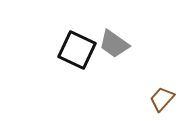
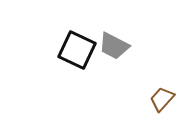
gray trapezoid: moved 2 px down; rotated 8 degrees counterclockwise
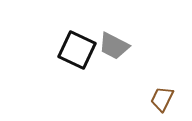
brown trapezoid: rotated 16 degrees counterclockwise
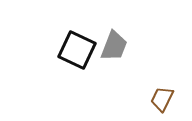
gray trapezoid: rotated 96 degrees counterclockwise
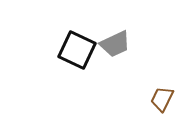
gray trapezoid: moved 1 px right, 2 px up; rotated 44 degrees clockwise
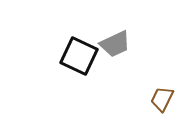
black square: moved 2 px right, 6 px down
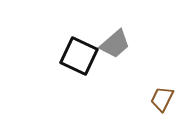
gray trapezoid: rotated 16 degrees counterclockwise
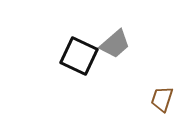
brown trapezoid: rotated 8 degrees counterclockwise
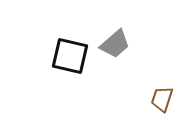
black square: moved 9 px left; rotated 12 degrees counterclockwise
